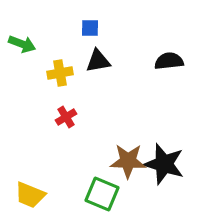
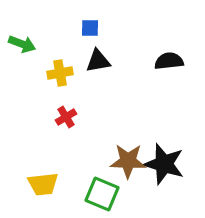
yellow trapezoid: moved 13 px right, 11 px up; rotated 28 degrees counterclockwise
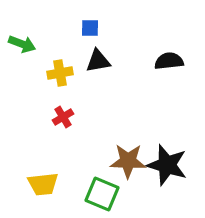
red cross: moved 3 px left
black star: moved 3 px right, 1 px down
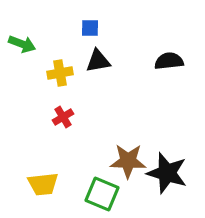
black star: moved 8 px down
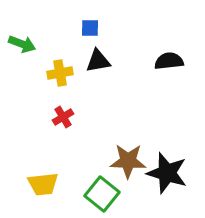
green square: rotated 16 degrees clockwise
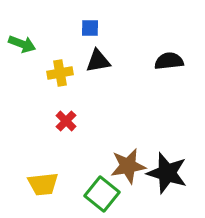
red cross: moved 3 px right, 4 px down; rotated 15 degrees counterclockwise
brown star: moved 5 px down; rotated 12 degrees counterclockwise
